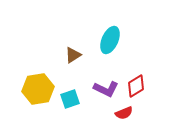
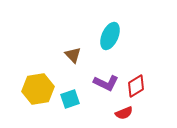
cyan ellipse: moved 4 px up
brown triangle: rotated 42 degrees counterclockwise
purple L-shape: moved 6 px up
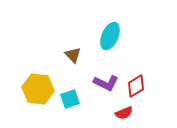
yellow hexagon: rotated 16 degrees clockwise
